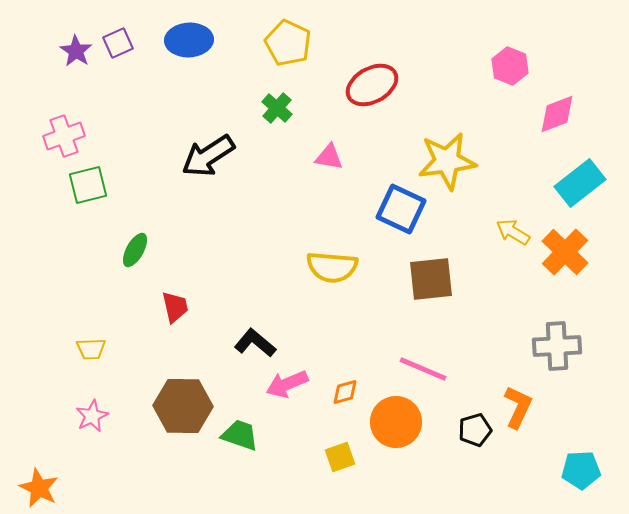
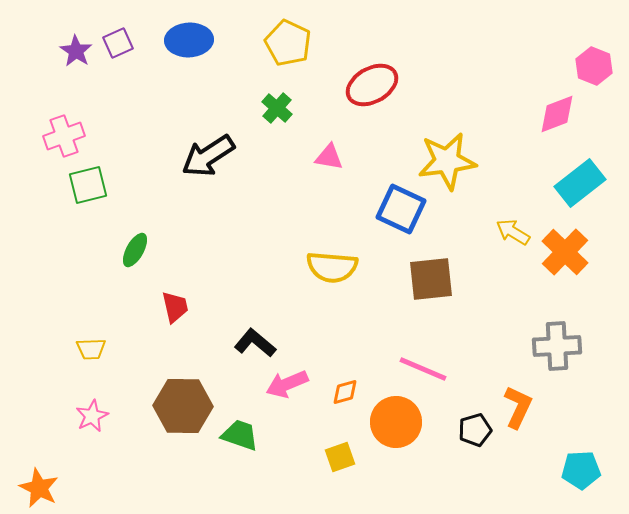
pink hexagon: moved 84 px right
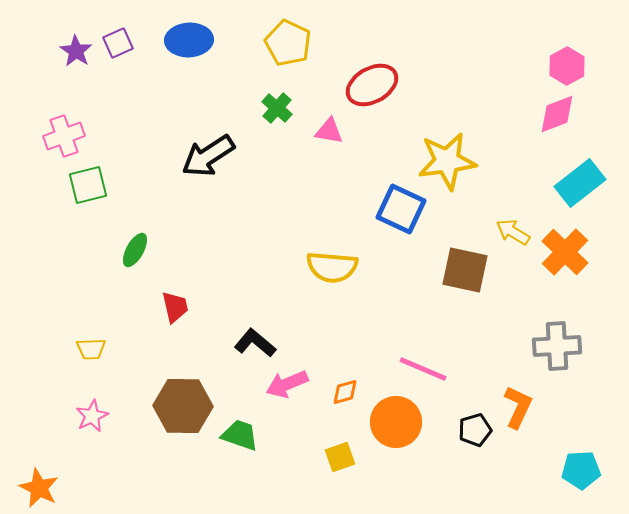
pink hexagon: moved 27 px left; rotated 9 degrees clockwise
pink triangle: moved 26 px up
brown square: moved 34 px right, 9 px up; rotated 18 degrees clockwise
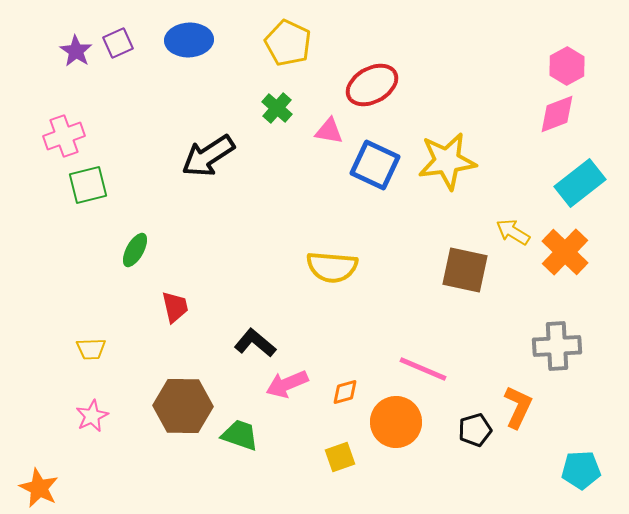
blue square: moved 26 px left, 44 px up
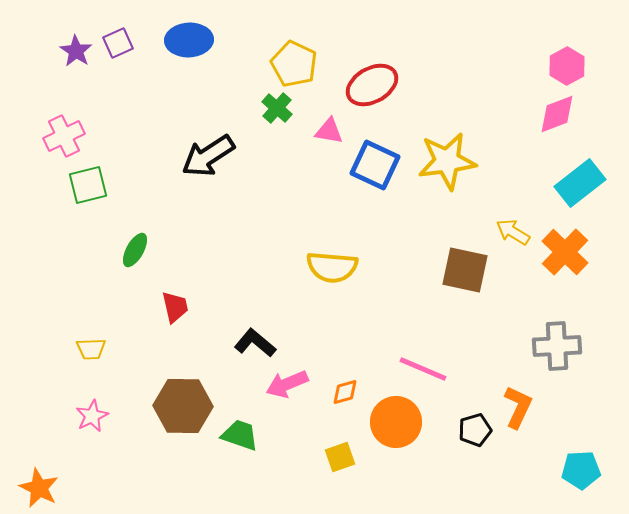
yellow pentagon: moved 6 px right, 21 px down
pink cross: rotated 6 degrees counterclockwise
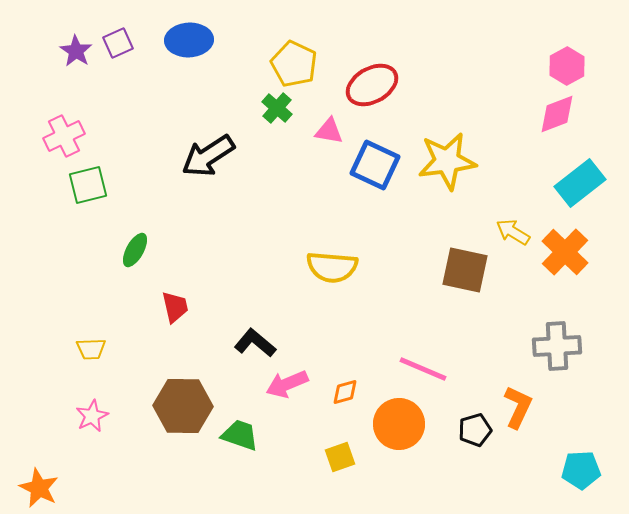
orange circle: moved 3 px right, 2 px down
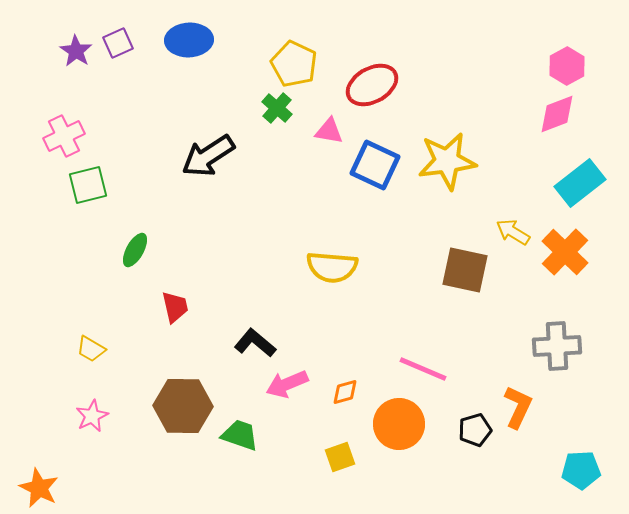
yellow trapezoid: rotated 32 degrees clockwise
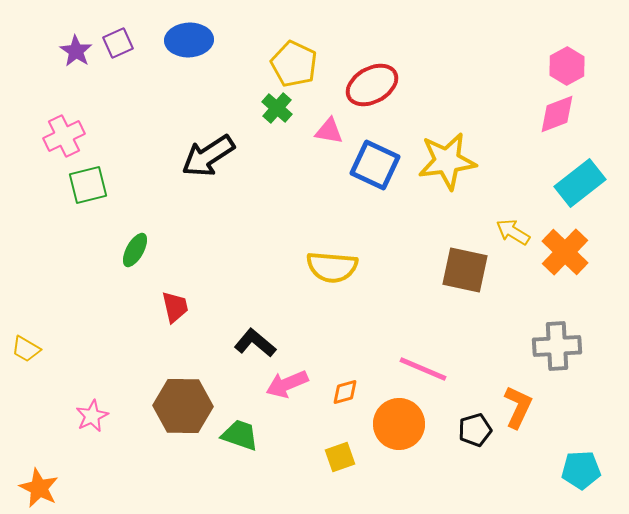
yellow trapezoid: moved 65 px left
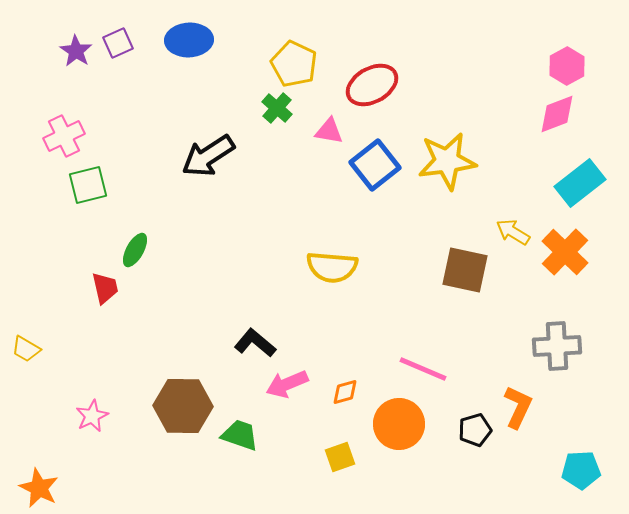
blue square: rotated 27 degrees clockwise
red trapezoid: moved 70 px left, 19 px up
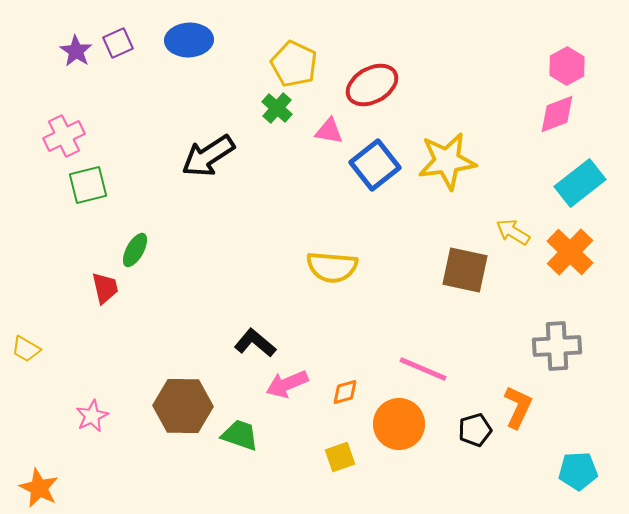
orange cross: moved 5 px right
cyan pentagon: moved 3 px left, 1 px down
